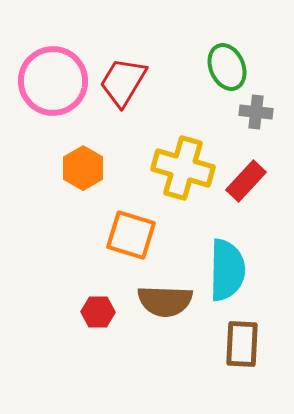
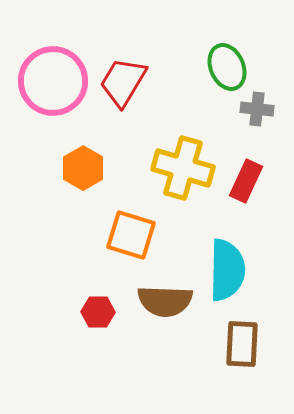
gray cross: moved 1 px right, 3 px up
red rectangle: rotated 18 degrees counterclockwise
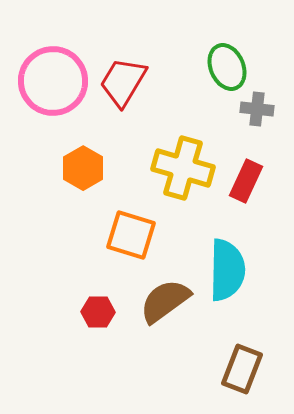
brown semicircle: rotated 142 degrees clockwise
brown rectangle: moved 25 px down; rotated 18 degrees clockwise
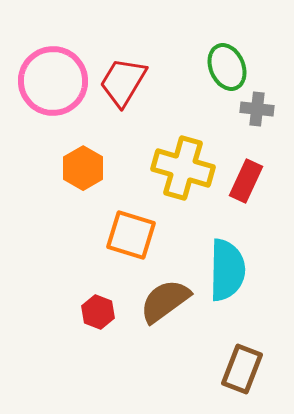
red hexagon: rotated 20 degrees clockwise
